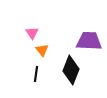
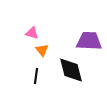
pink triangle: rotated 40 degrees counterclockwise
black diamond: rotated 36 degrees counterclockwise
black line: moved 2 px down
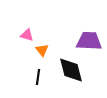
pink triangle: moved 5 px left, 2 px down
black line: moved 2 px right, 1 px down
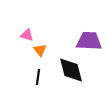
orange triangle: moved 2 px left
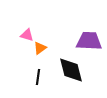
orange triangle: moved 2 px up; rotated 32 degrees clockwise
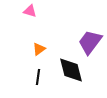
pink triangle: moved 3 px right, 24 px up
purple trapezoid: moved 1 px right, 1 px down; rotated 56 degrees counterclockwise
orange triangle: moved 1 px left, 1 px down
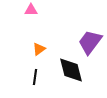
pink triangle: moved 1 px right, 1 px up; rotated 16 degrees counterclockwise
black line: moved 3 px left
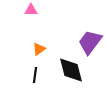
black line: moved 2 px up
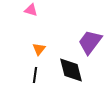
pink triangle: rotated 16 degrees clockwise
orange triangle: rotated 16 degrees counterclockwise
